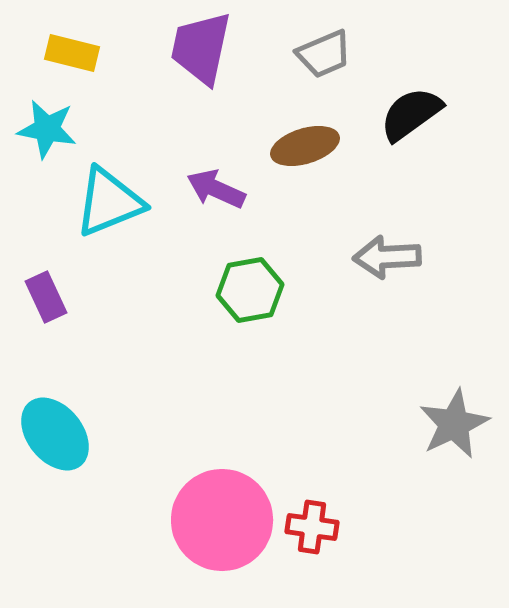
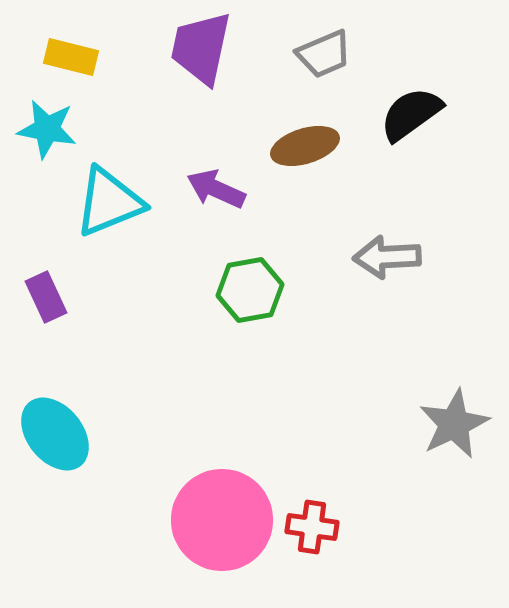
yellow rectangle: moved 1 px left, 4 px down
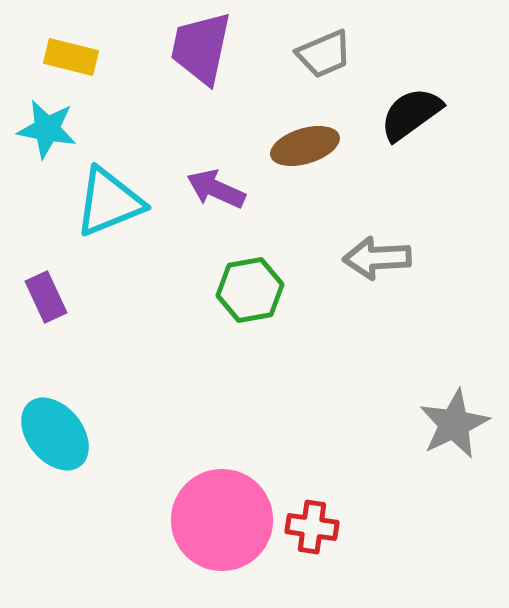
gray arrow: moved 10 px left, 1 px down
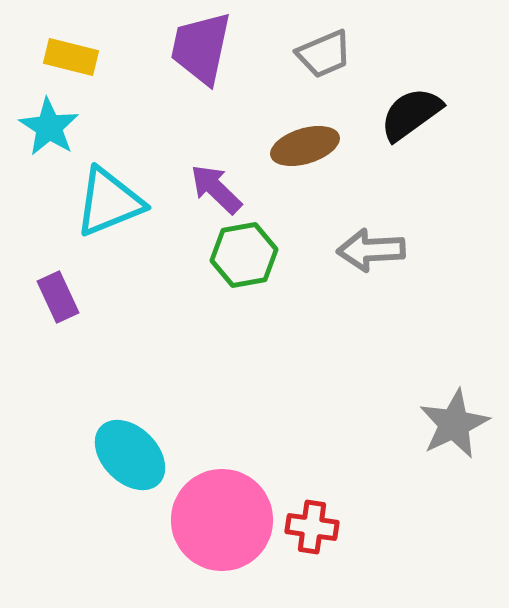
cyan star: moved 2 px right, 2 px up; rotated 22 degrees clockwise
purple arrow: rotated 20 degrees clockwise
gray arrow: moved 6 px left, 8 px up
green hexagon: moved 6 px left, 35 px up
purple rectangle: moved 12 px right
cyan ellipse: moved 75 px right, 21 px down; rotated 6 degrees counterclockwise
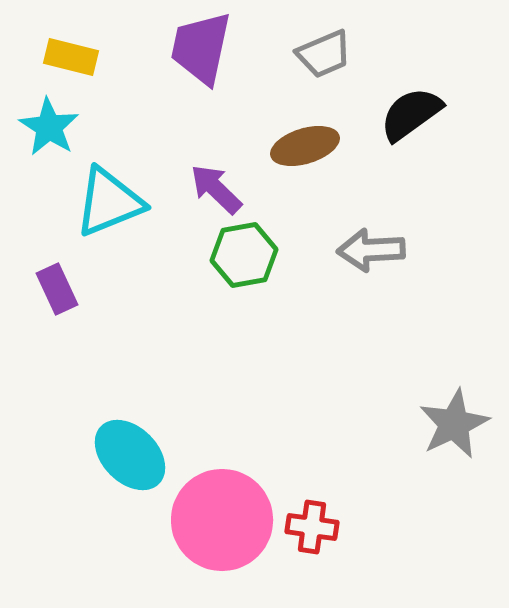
purple rectangle: moved 1 px left, 8 px up
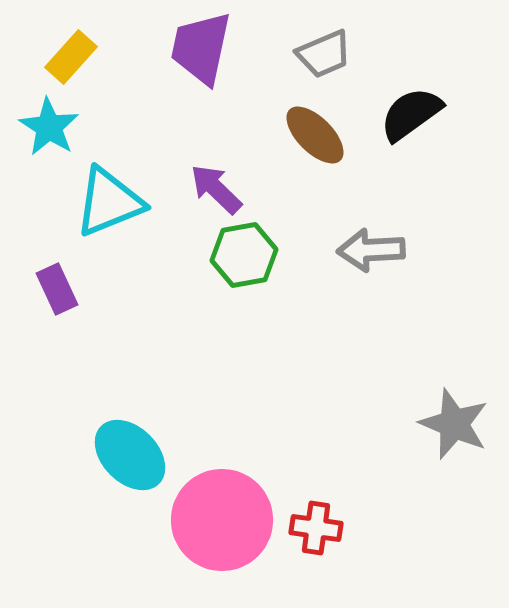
yellow rectangle: rotated 62 degrees counterclockwise
brown ellipse: moved 10 px right, 11 px up; rotated 62 degrees clockwise
gray star: rotated 24 degrees counterclockwise
red cross: moved 4 px right, 1 px down
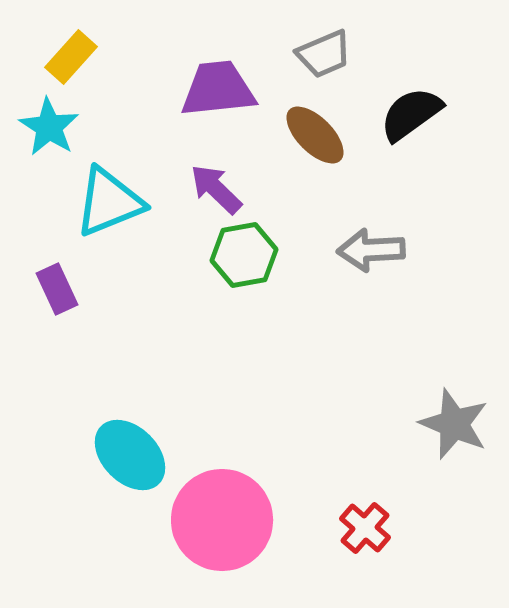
purple trapezoid: moved 17 px right, 41 px down; rotated 72 degrees clockwise
red cross: moved 49 px right; rotated 33 degrees clockwise
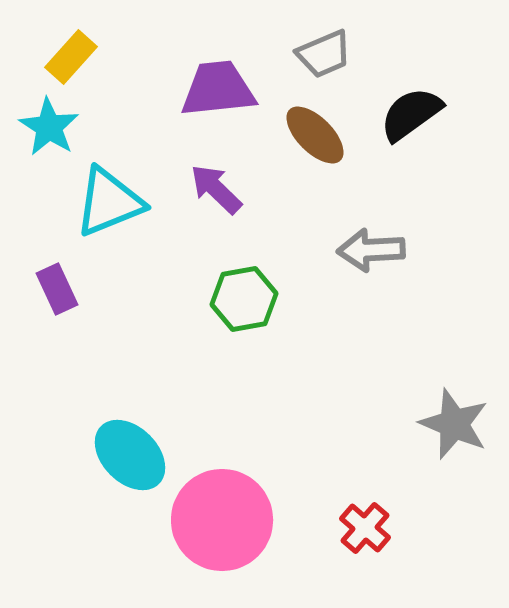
green hexagon: moved 44 px down
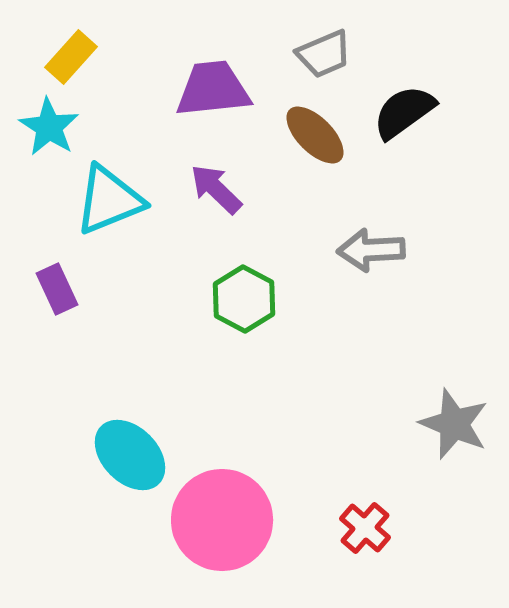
purple trapezoid: moved 5 px left
black semicircle: moved 7 px left, 2 px up
cyan triangle: moved 2 px up
green hexagon: rotated 22 degrees counterclockwise
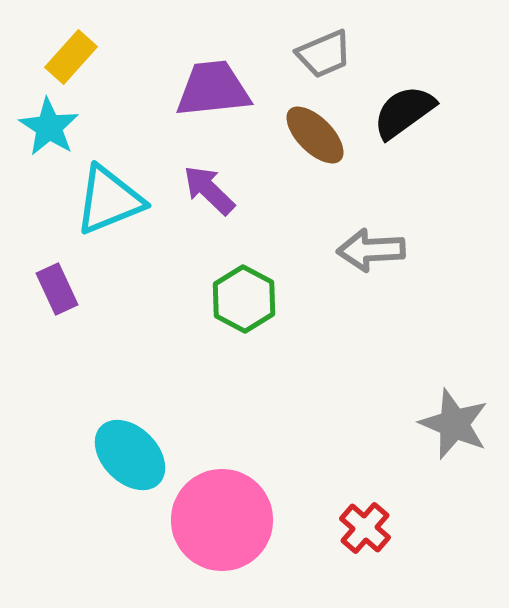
purple arrow: moved 7 px left, 1 px down
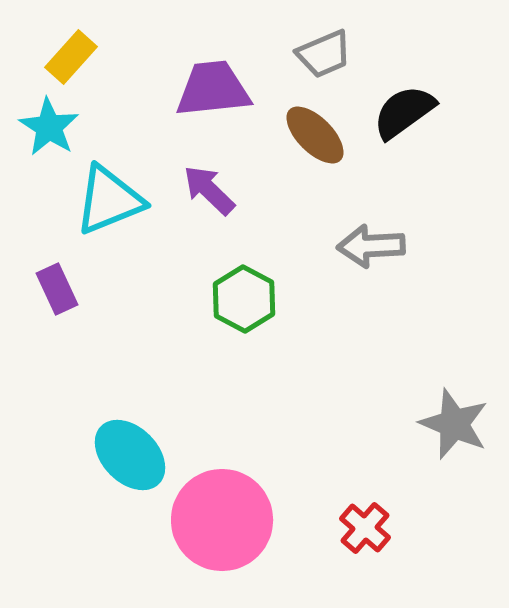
gray arrow: moved 4 px up
